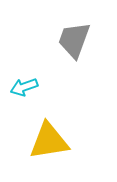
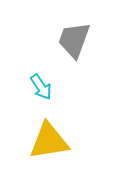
cyan arrow: moved 17 px right; rotated 104 degrees counterclockwise
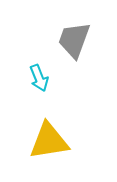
cyan arrow: moved 2 px left, 9 px up; rotated 12 degrees clockwise
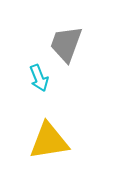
gray trapezoid: moved 8 px left, 4 px down
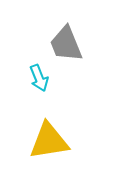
gray trapezoid: rotated 42 degrees counterclockwise
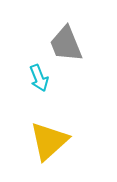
yellow triangle: rotated 33 degrees counterclockwise
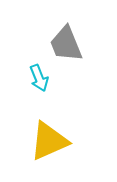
yellow triangle: rotated 18 degrees clockwise
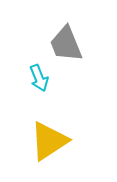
yellow triangle: rotated 9 degrees counterclockwise
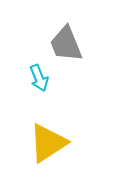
yellow triangle: moved 1 px left, 2 px down
